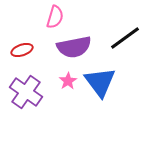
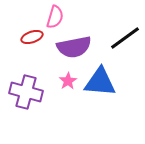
red ellipse: moved 10 px right, 13 px up
blue triangle: rotated 48 degrees counterclockwise
purple cross: rotated 20 degrees counterclockwise
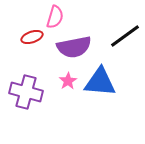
black line: moved 2 px up
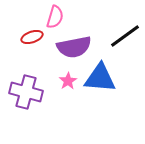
blue triangle: moved 4 px up
